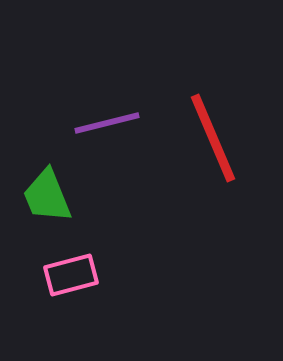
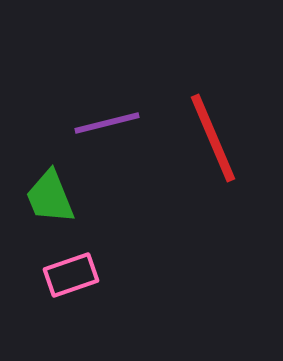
green trapezoid: moved 3 px right, 1 px down
pink rectangle: rotated 4 degrees counterclockwise
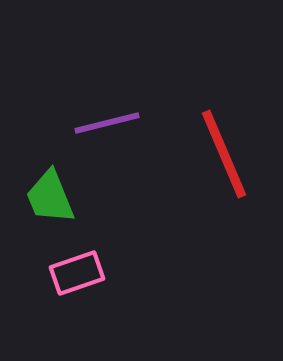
red line: moved 11 px right, 16 px down
pink rectangle: moved 6 px right, 2 px up
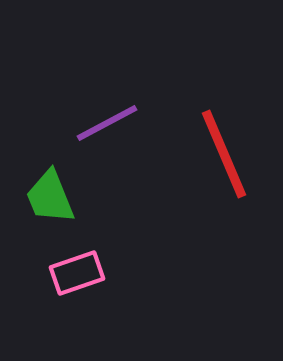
purple line: rotated 14 degrees counterclockwise
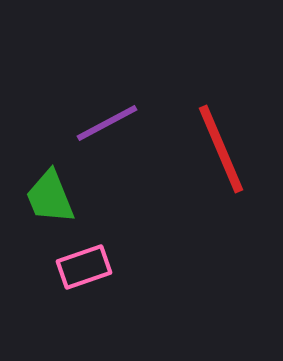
red line: moved 3 px left, 5 px up
pink rectangle: moved 7 px right, 6 px up
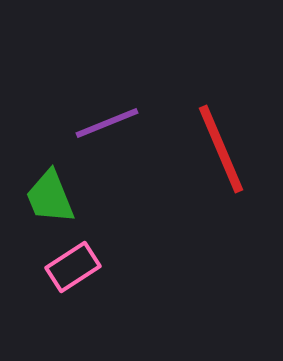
purple line: rotated 6 degrees clockwise
pink rectangle: moved 11 px left; rotated 14 degrees counterclockwise
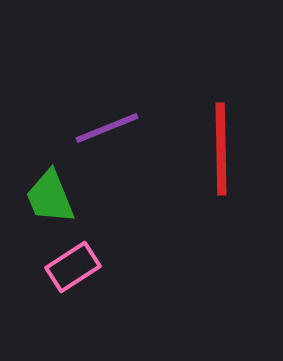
purple line: moved 5 px down
red line: rotated 22 degrees clockwise
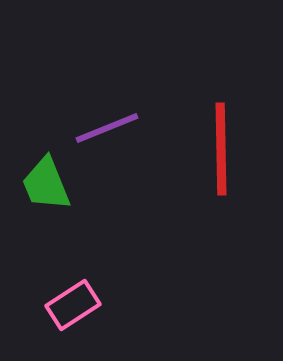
green trapezoid: moved 4 px left, 13 px up
pink rectangle: moved 38 px down
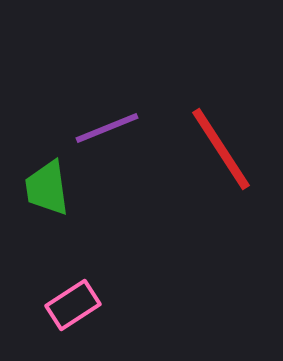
red line: rotated 32 degrees counterclockwise
green trapezoid: moved 1 px right, 4 px down; rotated 14 degrees clockwise
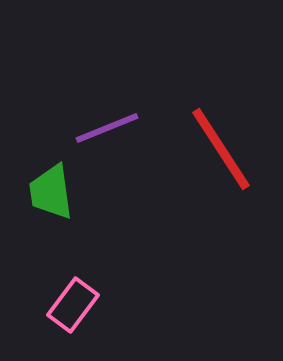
green trapezoid: moved 4 px right, 4 px down
pink rectangle: rotated 20 degrees counterclockwise
